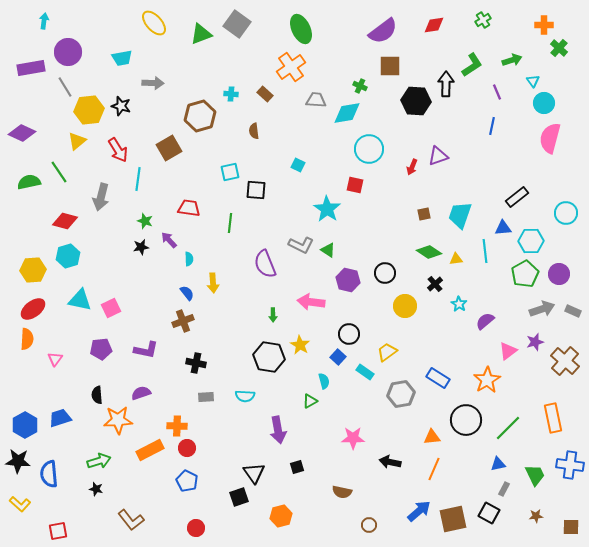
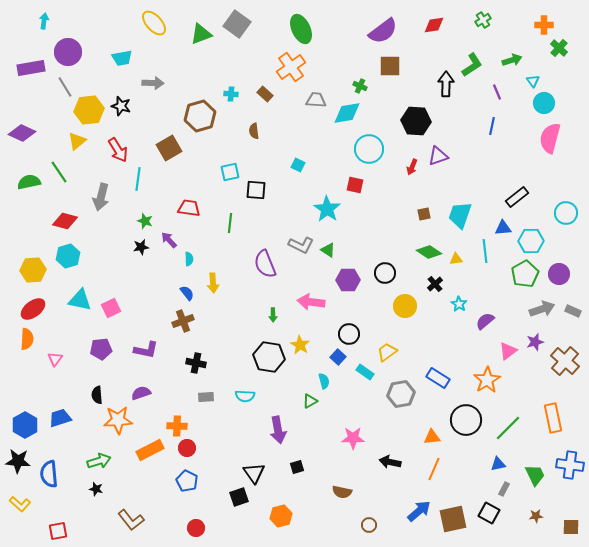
black hexagon at (416, 101): moved 20 px down
purple hexagon at (348, 280): rotated 15 degrees counterclockwise
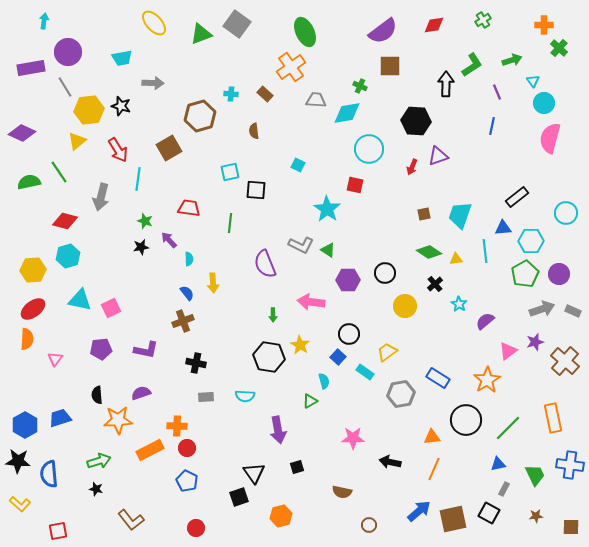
green ellipse at (301, 29): moved 4 px right, 3 px down
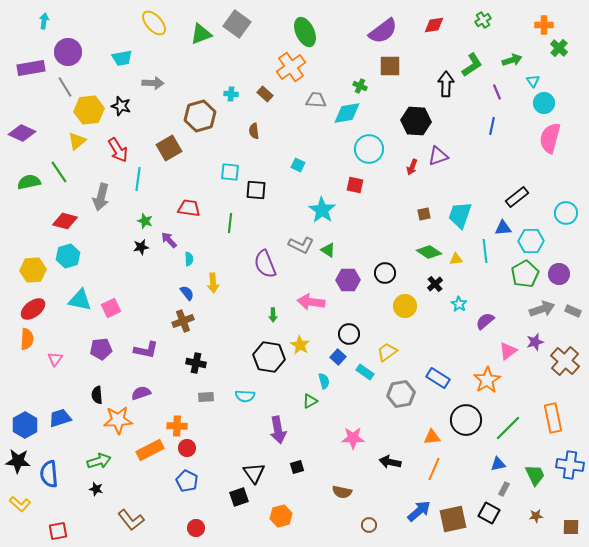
cyan square at (230, 172): rotated 18 degrees clockwise
cyan star at (327, 209): moved 5 px left, 1 px down
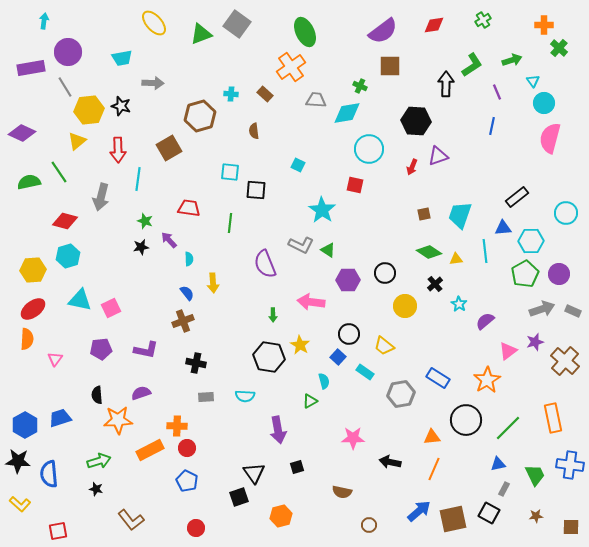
red arrow at (118, 150): rotated 30 degrees clockwise
yellow trapezoid at (387, 352): moved 3 px left, 6 px up; rotated 105 degrees counterclockwise
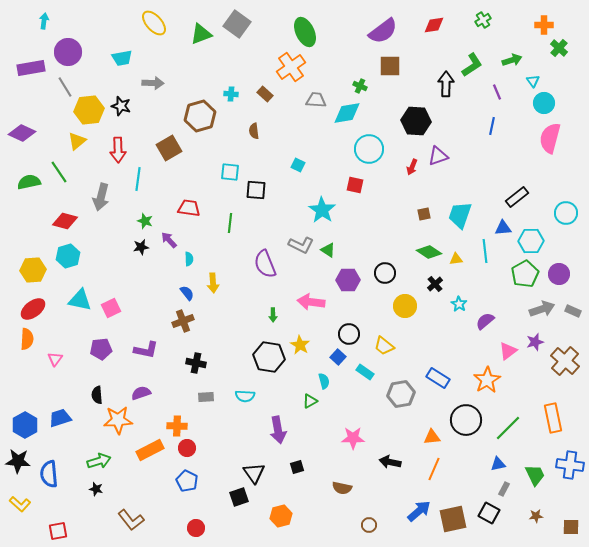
brown semicircle at (342, 492): moved 4 px up
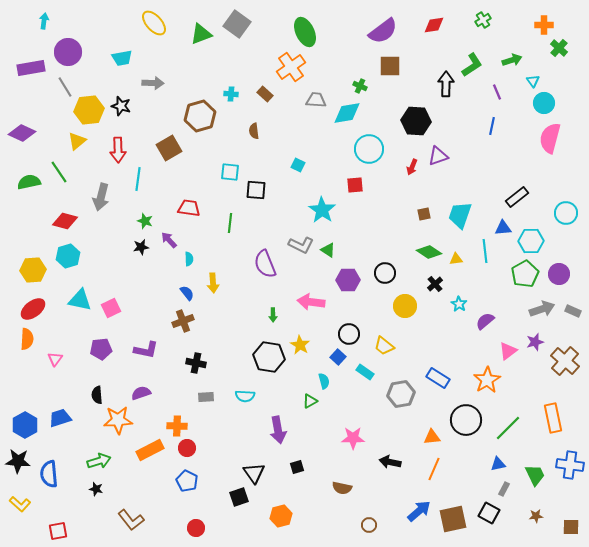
red square at (355, 185): rotated 18 degrees counterclockwise
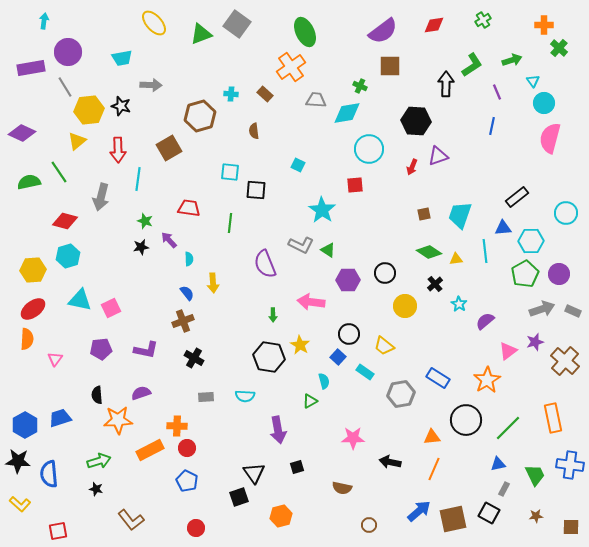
gray arrow at (153, 83): moved 2 px left, 2 px down
black cross at (196, 363): moved 2 px left, 5 px up; rotated 18 degrees clockwise
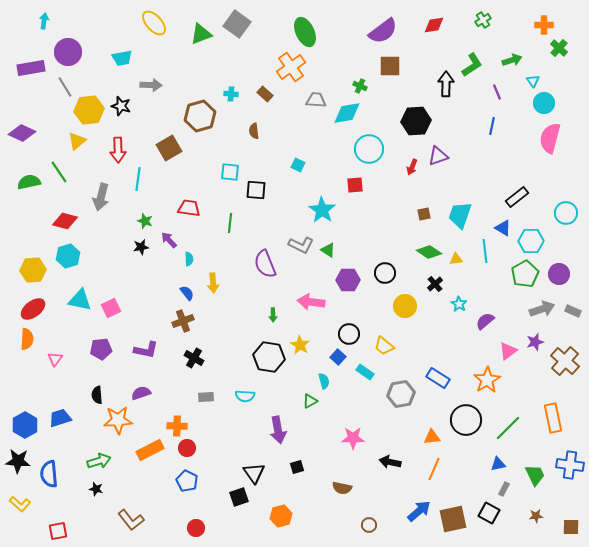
black hexagon at (416, 121): rotated 8 degrees counterclockwise
blue triangle at (503, 228): rotated 36 degrees clockwise
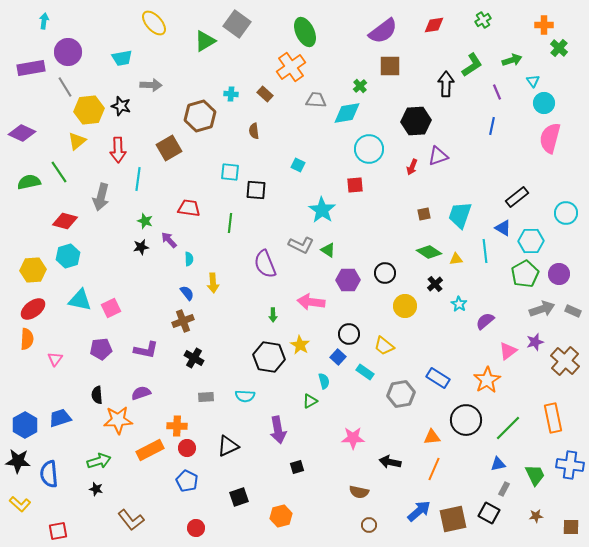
green triangle at (201, 34): moved 4 px right, 7 px down; rotated 10 degrees counterclockwise
green cross at (360, 86): rotated 24 degrees clockwise
black triangle at (254, 473): moved 26 px left, 27 px up; rotated 40 degrees clockwise
brown semicircle at (342, 488): moved 17 px right, 4 px down
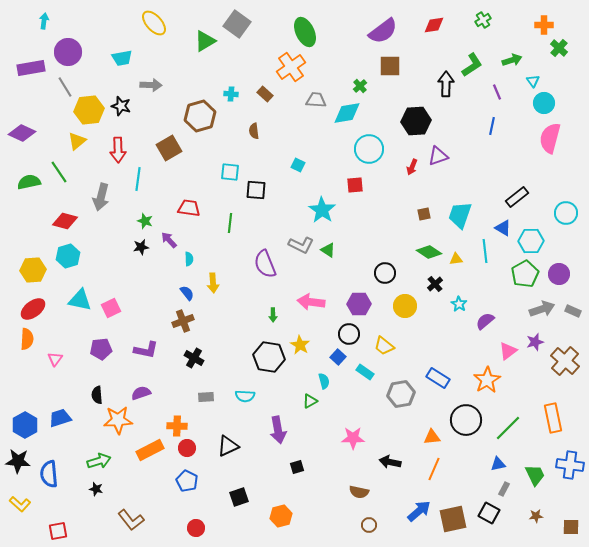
purple hexagon at (348, 280): moved 11 px right, 24 px down
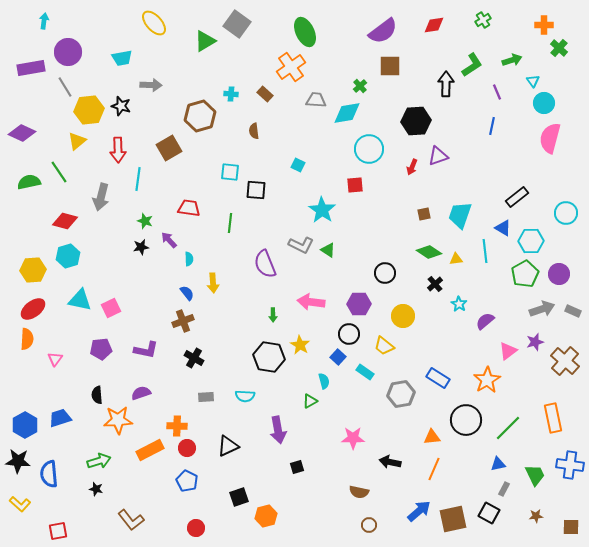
yellow circle at (405, 306): moved 2 px left, 10 px down
orange hexagon at (281, 516): moved 15 px left
